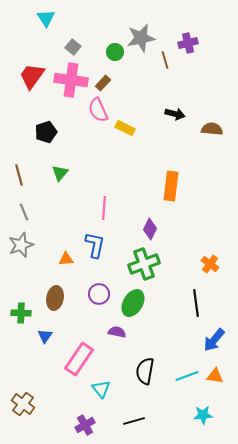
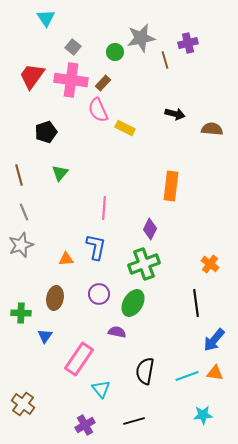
blue L-shape at (95, 245): moved 1 px right, 2 px down
orange triangle at (215, 376): moved 3 px up
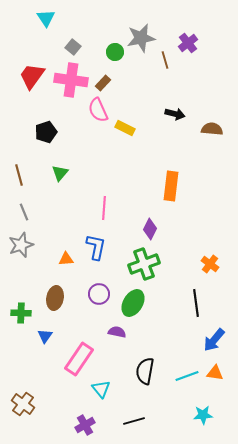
purple cross at (188, 43): rotated 24 degrees counterclockwise
